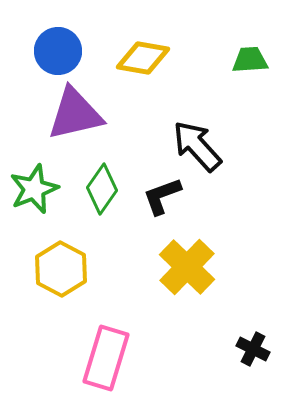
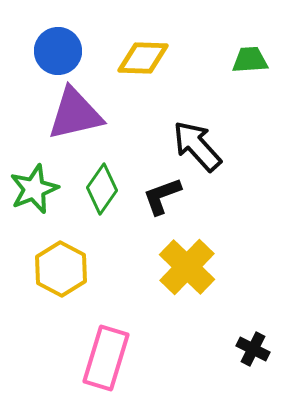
yellow diamond: rotated 8 degrees counterclockwise
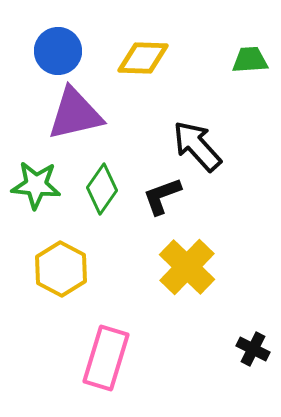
green star: moved 2 px right, 4 px up; rotated 27 degrees clockwise
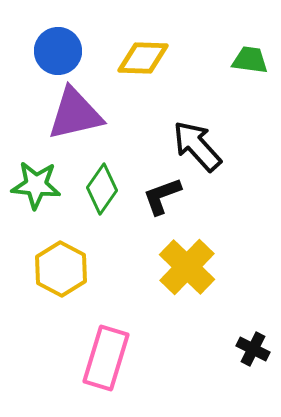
green trapezoid: rotated 12 degrees clockwise
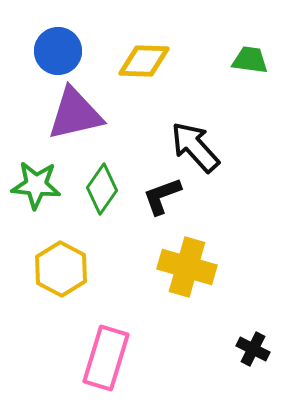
yellow diamond: moved 1 px right, 3 px down
black arrow: moved 2 px left, 1 px down
yellow cross: rotated 28 degrees counterclockwise
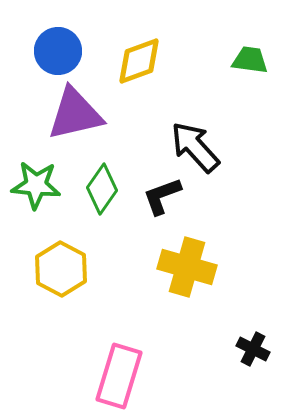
yellow diamond: moved 5 px left; rotated 22 degrees counterclockwise
pink rectangle: moved 13 px right, 18 px down
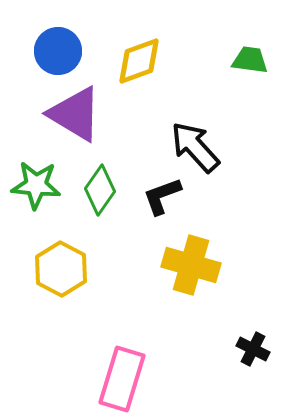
purple triangle: rotated 44 degrees clockwise
green diamond: moved 2 px left, 1 px down
yellow cross: moved 4 px right, 2 px up
pink rectangle: moved 3 px right, 3 px down
